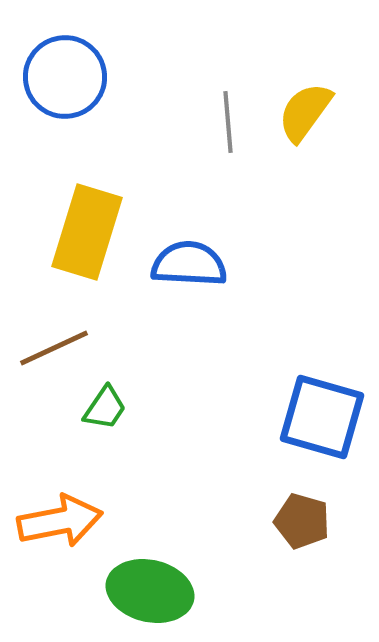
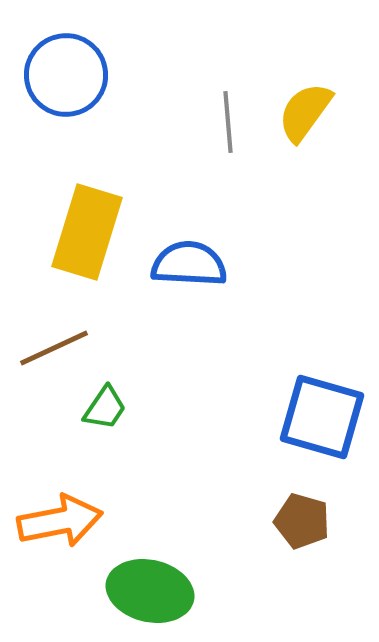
blue circle: moved 1 px right, 2 px up
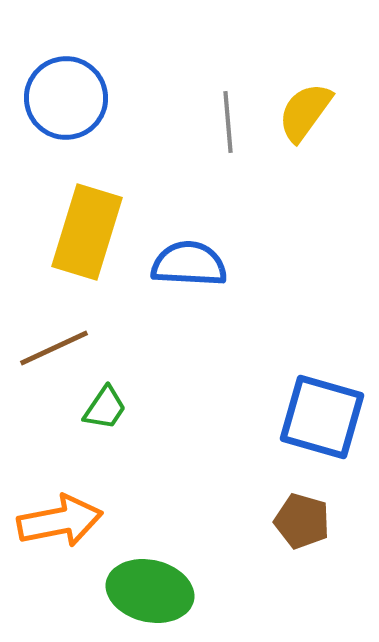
blue circle: moved 23 px down
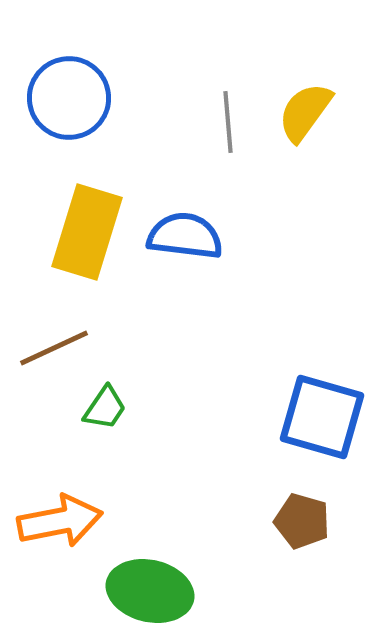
blue circle: moved 3 px right
blue semicircle: moved 4 px left, 28 px up; rotated 4 degrees clockwise
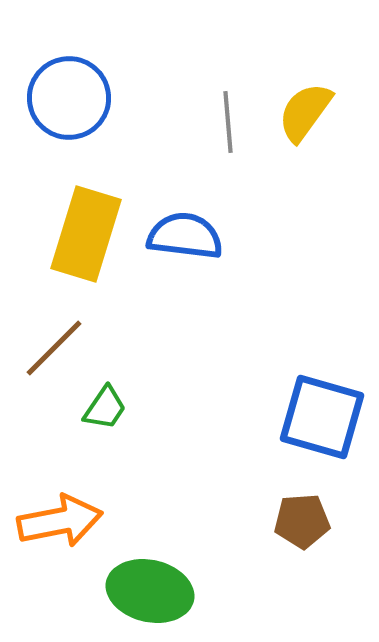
yellow rectangle: moved 1 px left, 2 px down
brown line: rotated 20 degrees counterclockwise
brown pentagon: rotated 20 degrees counterclockwise
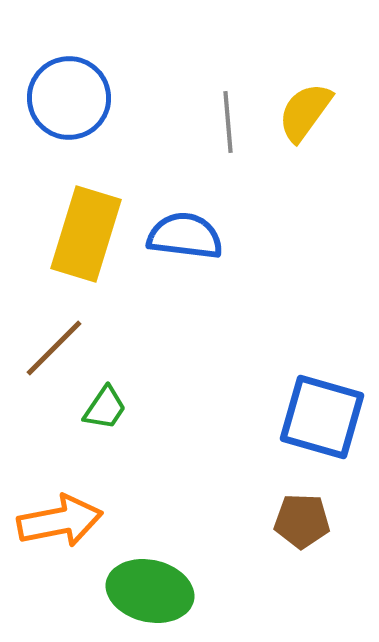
brown pentagon: rotated 6 degrees clockwise
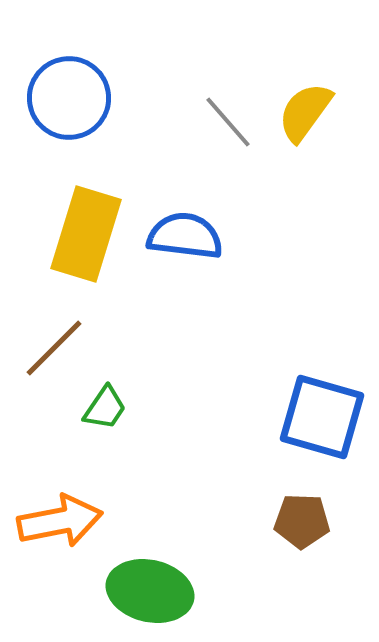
gray line: rotated 36 degrees counterclockwise
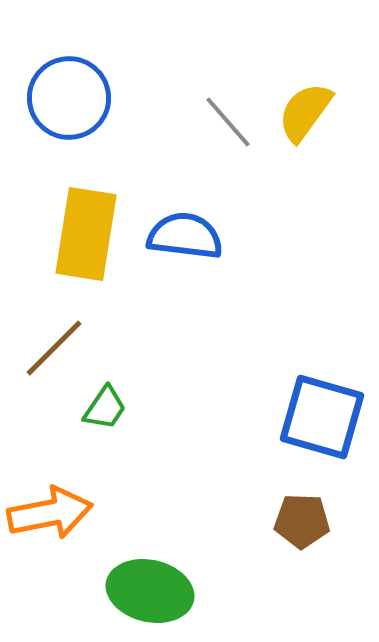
yellow rectangle: rotated 8 degrees counterclockwise
orange arrow: moved 10 px left, 8 px up
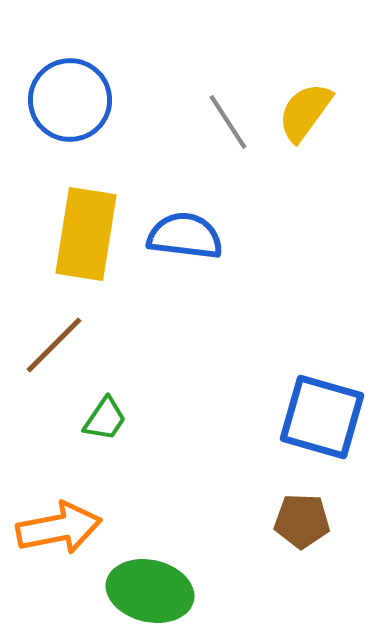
blue circle: moved 1 px right, 2 px down
gray line: rotated 8 degrees clockwise
brown line: moved 3 px up
green trapezoid: moved 11 px down
orange arrow: moved 9 px right, 15 px down
